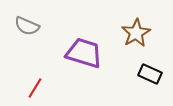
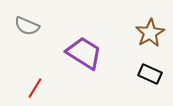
brown star: moved 14 px right
purple trapezoid: rotated 15 degrees clockwise
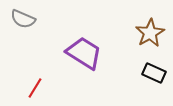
gray semicircle: moved 4 px left, 7 px up
black rectangle: moved 4 px right, 1 px up
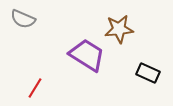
brown star: moved 31 px left, 4 px up; rotated 24 degrees clockwise
purple trapezoid: moved 3 px right, 2 px down
black rectangle: moved 6 px left
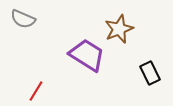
brown star: rotated 16 degrees counterclockwise
black rectangle: moved 2 px right; rotated 40 degrees clockwise
red line: moved 1 px right, 3 px down
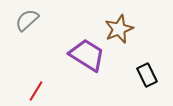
gray semicircle: moved 4 px right, 1 px down; rotated 115 degrees clockwise
black rectangle: moved 3 px left, 2 px down
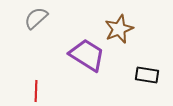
gray semicircle: moved 9 px right, 2 px up
black rectangle: rotated 55 degrees counterclockwise
red line: rotated 30 degrees counterclockwise
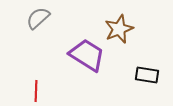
gray semicircle: moved 2 px right
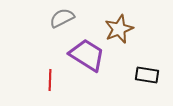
gray semicircle: moved 24 px right; rotated 15 degrees clockwise
red line: moved 14 px right, 11 px up
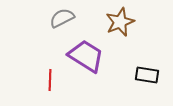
brown star: moved 1 px right, 7 px up
purple trapezoid: moved 1 px left, 1 px down
